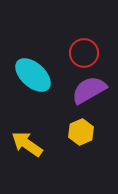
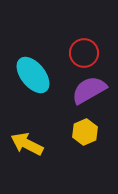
cyan ellipse: rotated 9 degrees clockwise
yellow hexagon: moved 4 px right
yellow arrow: rotated 8 degrees counterclockwise
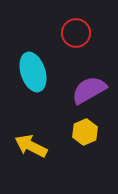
red circle: moved 8 px left, 20 px up
cyan ellipse: moved 3 px up; rotated 21 degrees clockwise
yellow arrow: moved 4 px right, 2 px down
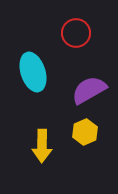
yellow arrow: moved 11 px right; rotated 116 degrees counterclockwise
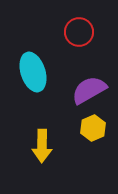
red circle: moved 3 px right, 1 px up
yellow hexagon: moved 8 px right, 4 px up
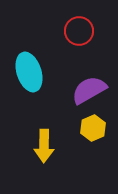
red circle: moved 1 px up
cyan ellipse: moved 4 px left
yellow arrow: moved 2 px right
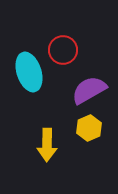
red circle: moved 16 px left, 19 px down
yellow hexagon: moved 4 px left
yellow arrow: moved 3 px right, 1 px up
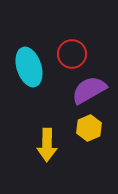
red circle: moved 9 px right, 4 px down
cyan ellipse: moved 5 px up
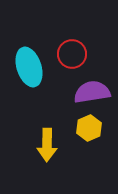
purple semicircle: moved 3 px right, 2 px down; rotated 21 degrees clockwise
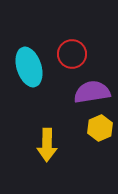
yellow hexagon: moved 11 px right
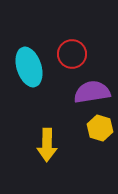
yellow hexagon: rotated 20 degrees counterclockwise
